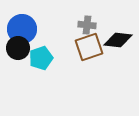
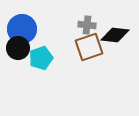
black diamond: moved 3 px left, 5 px up
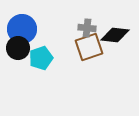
gray cross: moved 3 px down
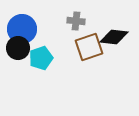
gray cross: moved 11 px left, 7 px up
black diamond: moved 1 px left, 2 px down
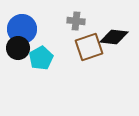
cyan pentagon: rotated 10 degrees counterclockwise
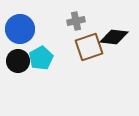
gray cross: rotated 18 degrees counterclockwise
blue circle: moved 2 px left
black circle: moved 13 px down
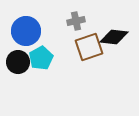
blue circle: moved 6 px right, 2 px down
black circle: moved 1 px down
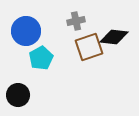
black circle: moved 33 px down
